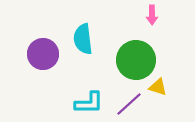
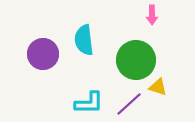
cyan semicircle: moved 1 px right, 1 px down
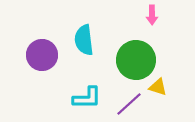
purple circle: moved 1 px left, 1 px down
cyan L-shape: moved 2 px left, 5 px up
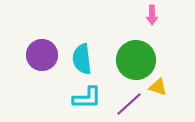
cyan semicircle: moved 2 px left, 19 px down
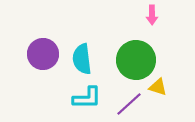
purple circle: moved 1 px right, 1 px up
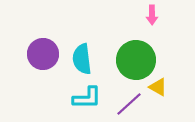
yellow triangle: rotated 12 degrees clockwise
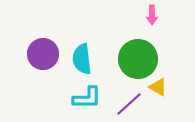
green circle: moved 2 px right, 1 px up
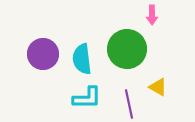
green circle: moved 11 px left, 10 px up
purple line: rotated 60 degrees counterclockwise
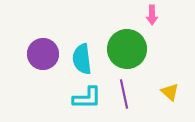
yellow triangle: moved 12 px right, 5 px down; rotated 12 degrees clockwise
purple line: moved 5 px left, 10 px up
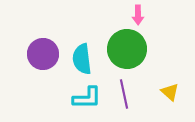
pink arrow: moved 14 px left
